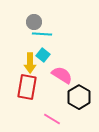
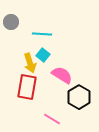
gray circle: moved 23 px left
yellow arrow: rotated 18 degrees counterclockwise
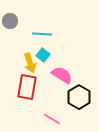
gray circle: moved 1 px left, 1 px up
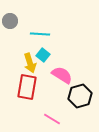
cyan line: moved 2 px left
black hexagon: moved 1 px right, 1 px up; rotated 15 degrees clockwise
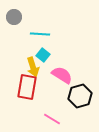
gray circle: moved 4 px right, 4 px up
yellow arrow: moved 3 px right, 4 px down
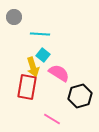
pink semicircle: moved 3 px left, 2 px up
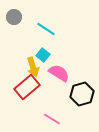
cyan line: moved 6 px right, 5 px up; rotated 30 degrees clockwise
red rectangle: rotated 40 degrees clockwise
black hexagon: moved 2 px right, 2 px up
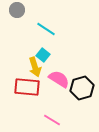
gray circle: moved 3 px right, 7 px up
yellow arrow: moved 2 px right
pink semicircle: moved 6 px down
red rectangle: rotated 45 degrees clockwise
black hexagon: moved 6 px up
pink line: moved 1 px down
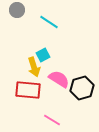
cyan line: moved 3 px right, 7 px up
cyan square: rotated 24 degrees clockwise
yellow arrow: moved 1 px left
red rectangle: moved 1 px right, 3 px down
